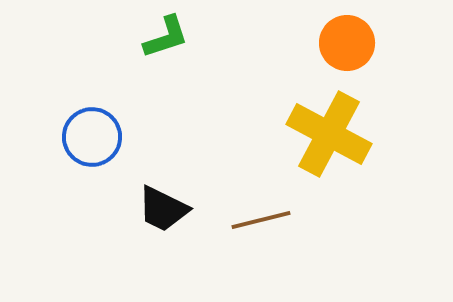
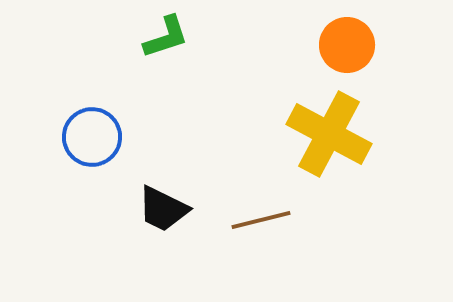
orange circle: moved 2 px down
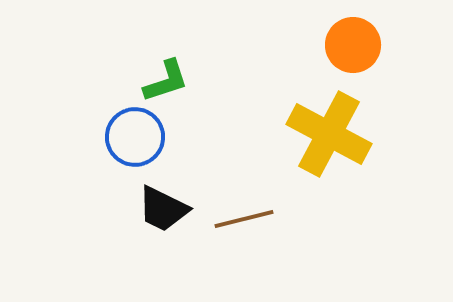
green L-shape: moved 44 px down
orange circle: moved 6 px right
blue circle: moved 43 px right
brown line: moved 17 px left, 1 px up
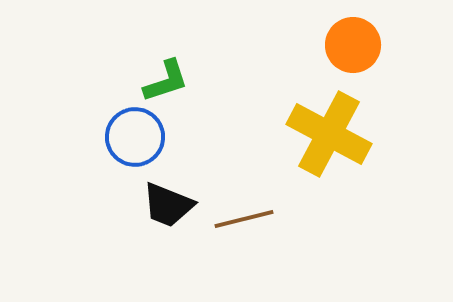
black trapezoid: moved 5 px right, 4 px up; rotated 4 degrees counterclockwise
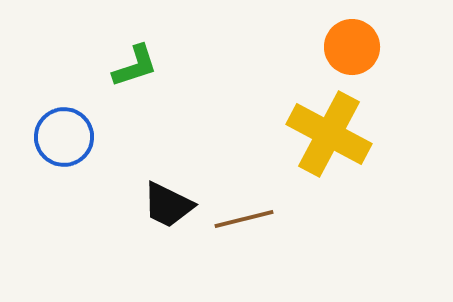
orange circle: moved 1 px left, 2 px down
green L-shape: moved 31 px left, 15 px up
blue circle: moved 71 px left
black trapezoid: rotated 4 degrees clockwise
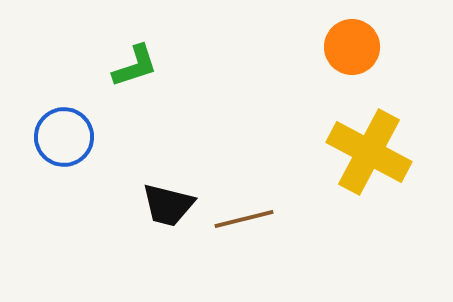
yellow cross: moved 40 px right, 18 px down
black trapezoid: rotated 12 degrees counterclockwise
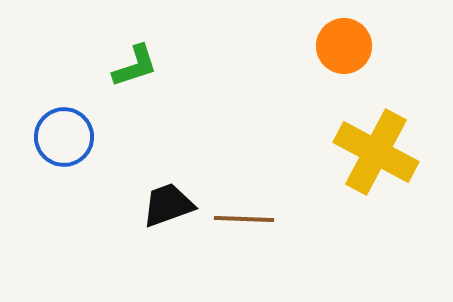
orange circle: moved 8 px left, 1 px up
yellow cross: moved 7 px right
black trapezoid: rotated 146 degrees clockwise
brown line: rotated 16 degrees clockwise
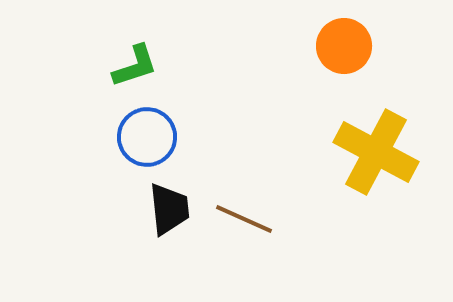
blue circle: moved 83 px right
black trapezoid: moved 1 px right, 4 px down; rotated 104 degrees clockwise
brown line: rotated 22 degrees clockwise
